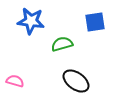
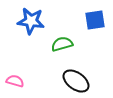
blue square: moved 2 px up
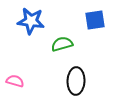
black ellipse: rotated 56 degrees clockwise
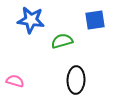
blue star: moved 1 px up
green semicircle: moved 3 px up
black ellipse: moved 1 px up
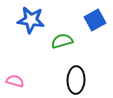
blue square: rotated 20 degrees counterclockwise
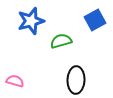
blue star: moved 1 px down; rotated 24 degrees counterclockwise
green semicircle: moved 1 px left
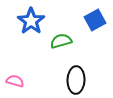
blue star: rotated 20 degrees counterclockwise
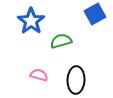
blue square: moved 6 px up
pink semicircle: moved 24 px right, 6 px up
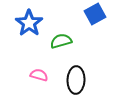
blue star: moved 2 px left, 2 px down
